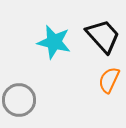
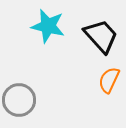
black trapezoid: moved 2 px left
cyan star: moved 6 px left, 16 px up
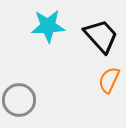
cyan star: rotated 16 degrees counterclockwise
